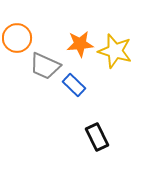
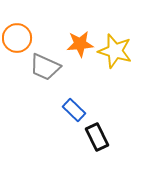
gray trapezoid: moved 1 px down
blue rectangle: moved 25 px down
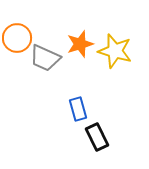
orange star: rotated 12 degrees counterclockwise
gray trapezoid: moved 9 px up
blue rectangle: moved 4 px right, 1 px up; rotated 30 degrees clockwise
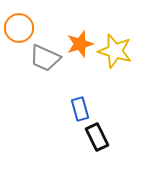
orange circle: moved 2 px right, 10 px up
blue rectangle: moved 2 px right
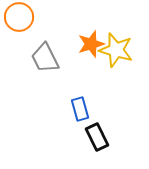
orange circle: moved 11 px up
orange star: moved 11 px right
yellow star: moved 1 px right, 1 px up
gray trapezoid: rotated 40 degrees clockwise
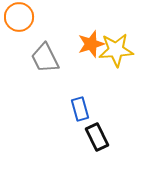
yellow star: rotated 20 degrees counterclockwise
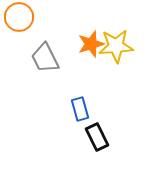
yellow star: moved 4 px up
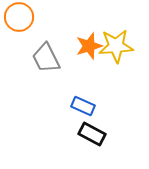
orange star: moved 2 px left, 2 px down
gray trapezoid: moved 1 px right
blue rectangle: moved 3 px right, 3 px up; rotated 50 degrees counterclockwise
black rectangle: moved 5 px left, 3 px up; rotated 36 degrees counterclockwise
